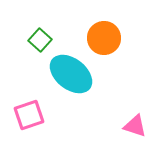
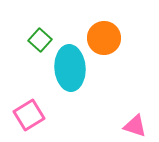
cyan ellipse: moved 1 px left, 6 px up; rotated 48 degrees clockwise
pink square: rotated 12 degrees counterclockwise
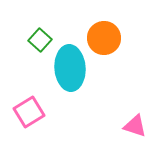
pink square: moved 3 px up
